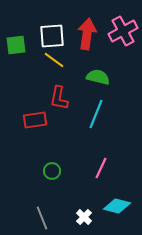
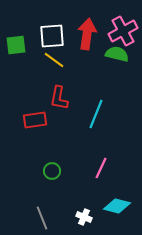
green semicircle: moved 19 px right, 23 px up
white cross: rotated 21 degrees counterclockwise
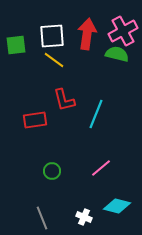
red L-shape: moved 5 px right, 2 px down; rotated 25 degrees counterclockwise
pink line: rotated 25 degrees clockwise
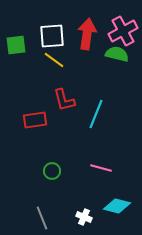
pink line: rotated 55 degrees clockwise
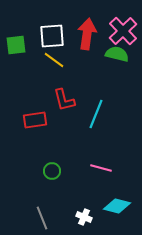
pink cross: rotated 16 degrees counterclockwise
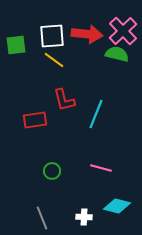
red arrow: rotated 88 degrees clockwise
white cross: rotated 21 degrees counterclockwise
